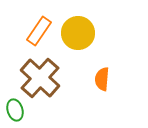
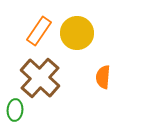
yellow circle: moved 1 px left
orange semicircle: moved 1 px right, 2 px up
green ellipse: rotated 20 degrees clockwise
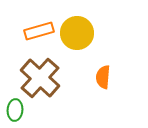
orange rectangle: rotated 40 degrees clockwise
